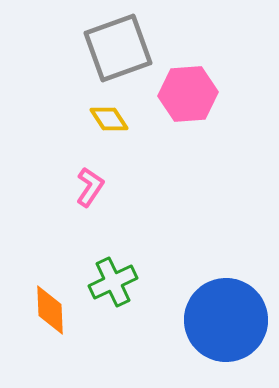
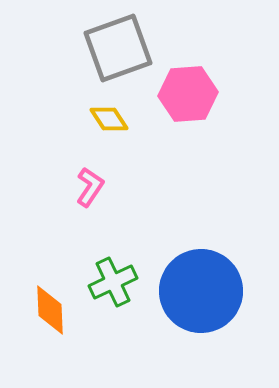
blue circle: moved 25 px left, 29 px up
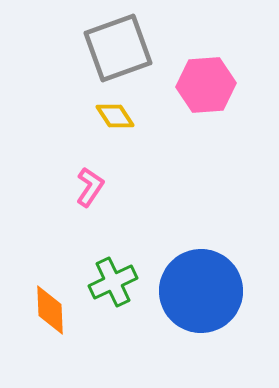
pink hexagon: moved 18 px right, 9 px up
yellow diamond: moved 6 px right, 3 px up
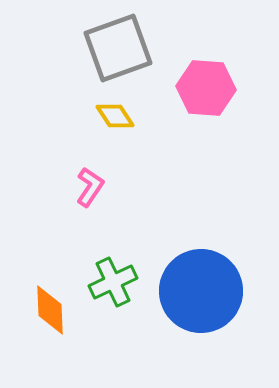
pink hexagon: moved 3 px down; rotated 8 degrees clockwise
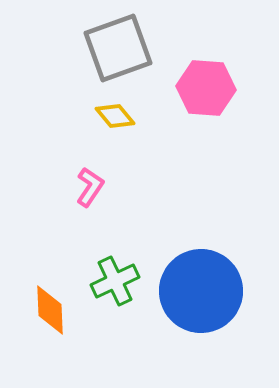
yellow diamond: rotated 6 degrees counterclockwise
green cross: moved 2 px right, 1 px up
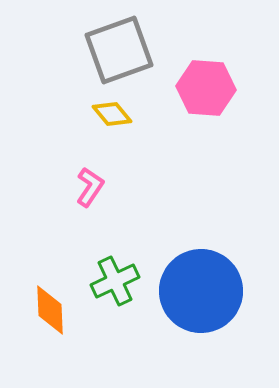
gray square: moved 1 px right, 2 px down
yellow diamond: moved 3 px left, 2 px up
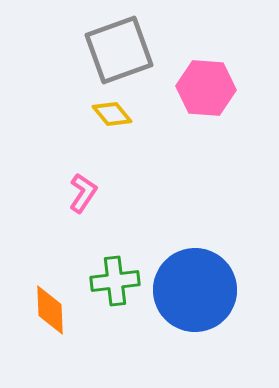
pink L-shape: moved 7 px left, 6 px down
green cross: rotated 18 degrees clockwise
blue circle: moved 6 px left, 1 px up
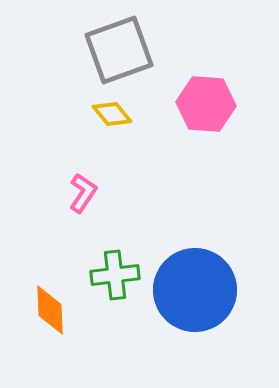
pink hexagon: moved 16 px down
green cross: moved 6 px up
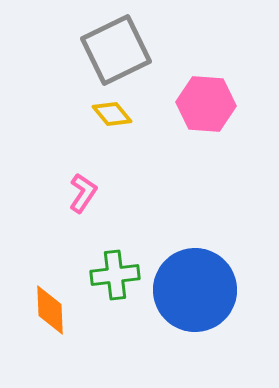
gray square: moved 3 px left; rotated 6 degrees counterclockwise
